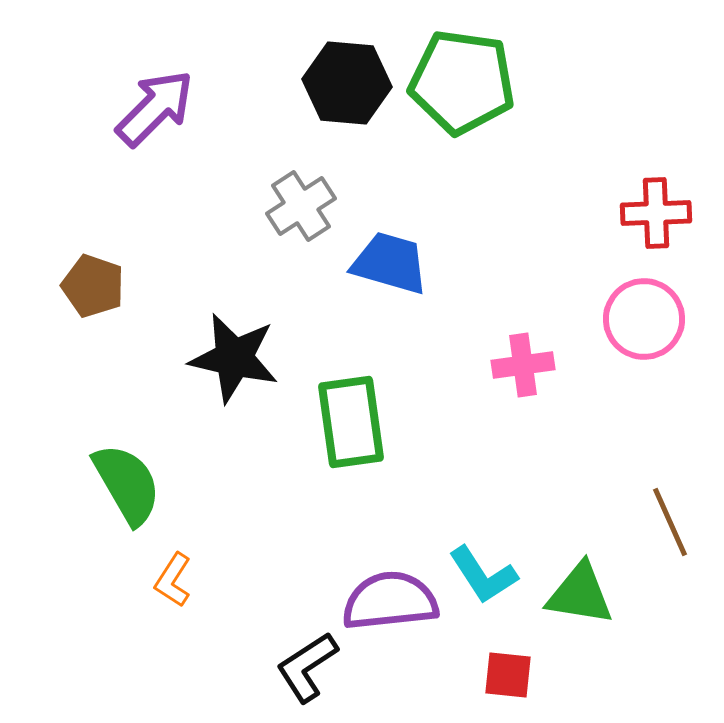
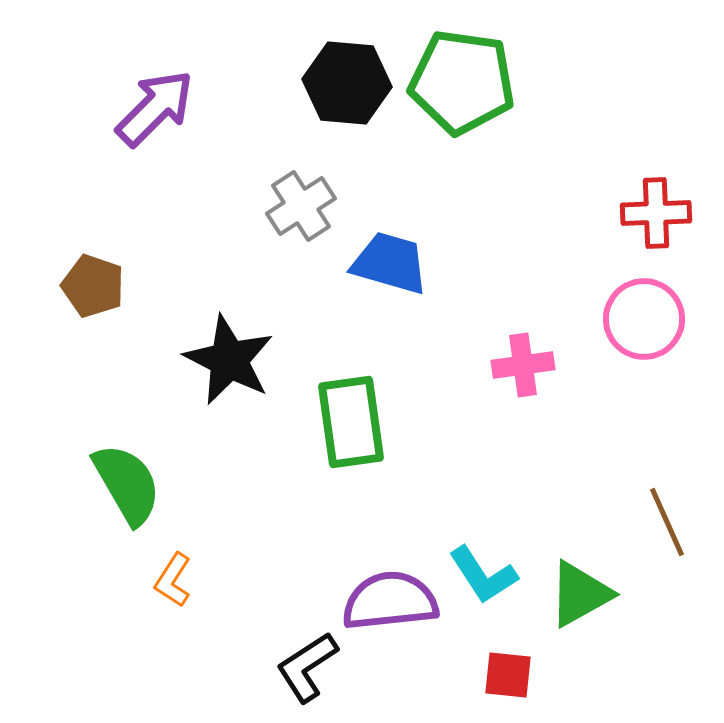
black star: moved 5 px left, 2 px down; rotated 14 degrees clockwise
brown line: moved 3 px left
green triangle: rotated 38 degrees counterclockwise
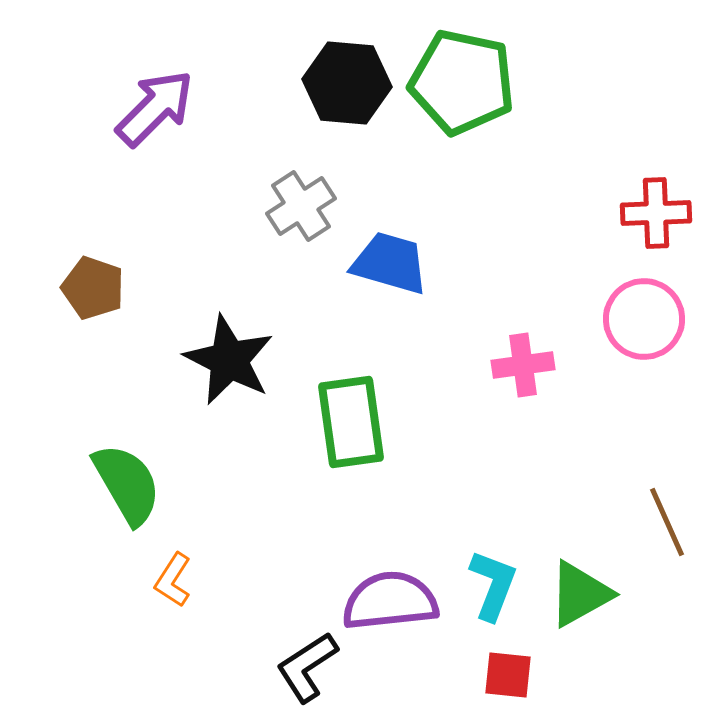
green pentagon: rotated 4 degrees clockwise
brown pentagon: moved 2 px down
cyan L-shape: moved 10 px right, 10 px down; rotated 126 degrees counterclockwise
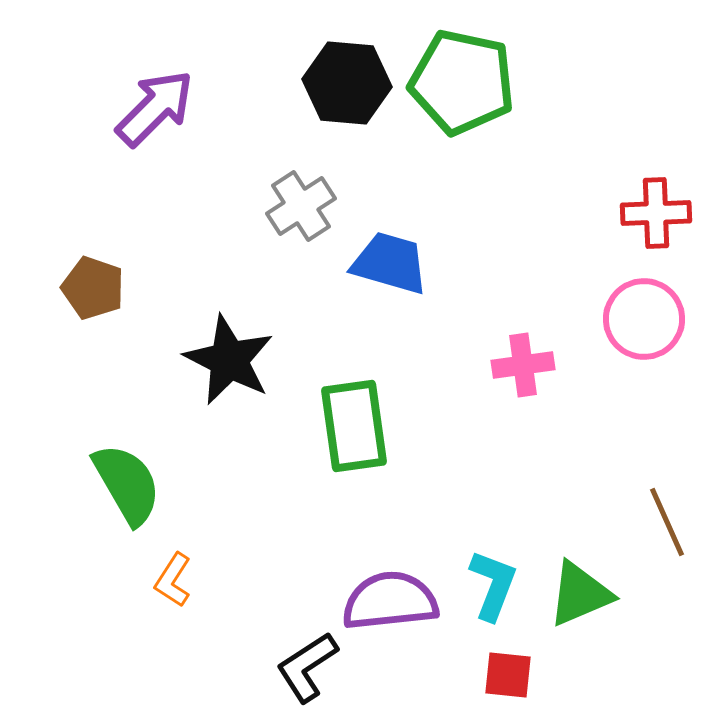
green rectangle: moved 3 px right, 4 px down
green triangle: rotated 6 degrees clockwise
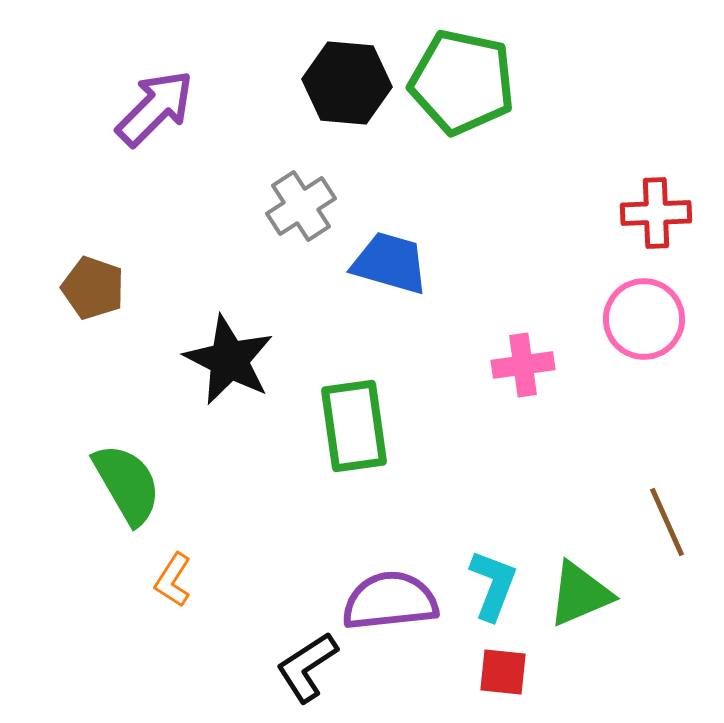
red square: moved 5 px left, 3 px up
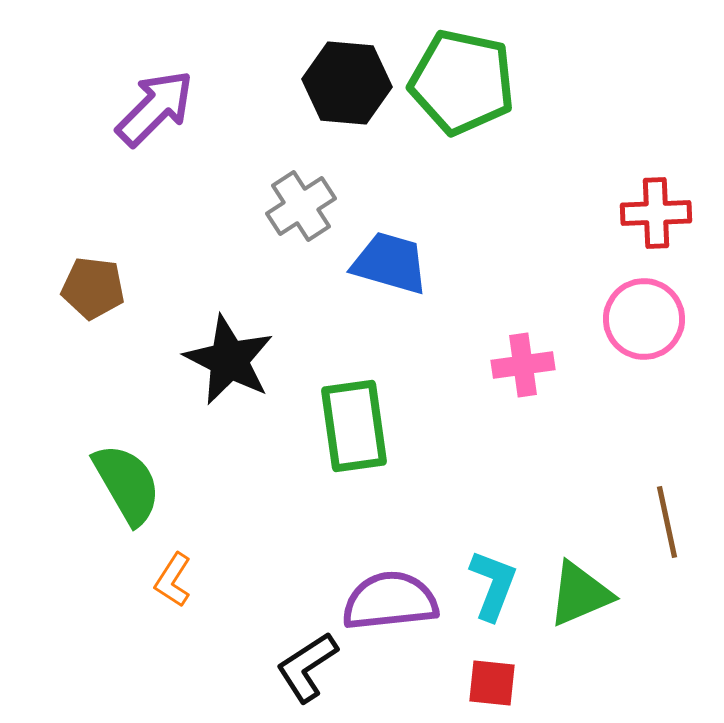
brown pentagon: rotated 12 degrees counterclockwise
brown line: rotated 12 degrees clockwise
red square: moved 11 px left, 11 px down
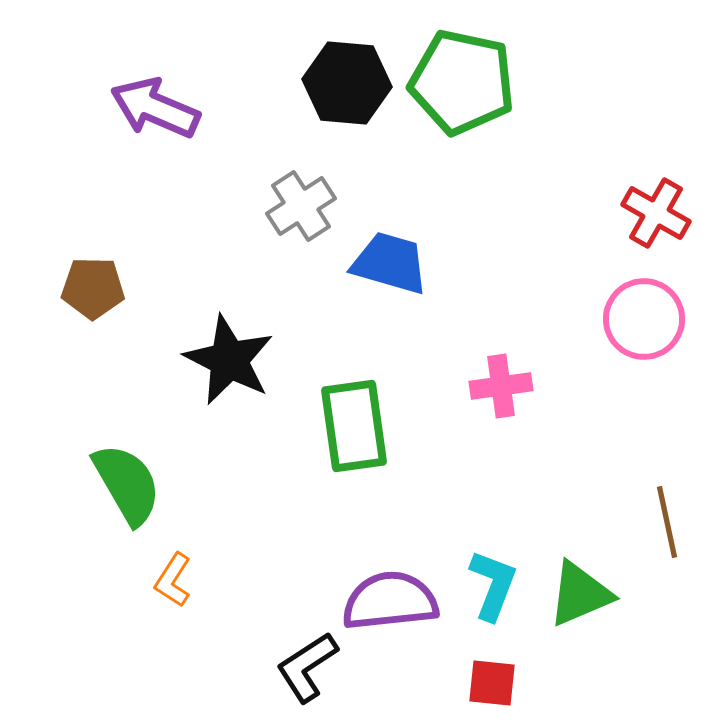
purple arrow: rotated 112 degrees counterclockwise
red cross: rotated 32 degrees clockwise
brown pentagon: rotated 6 degrees counterclockwise
pink cross: moved 22 px left, 21 px down
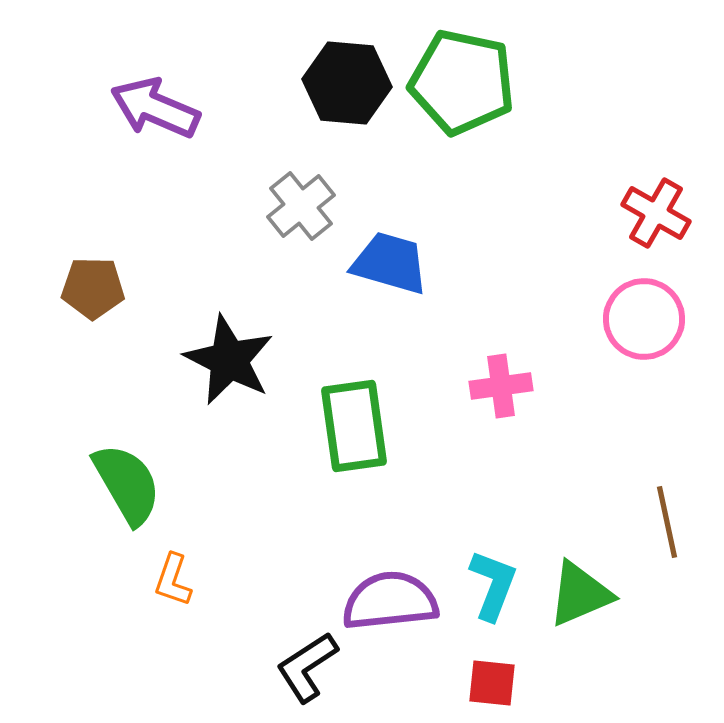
gray cross: rotated 6 degrees counterclockwise
orange L-shape: rotated 14 degrees counterclockwise
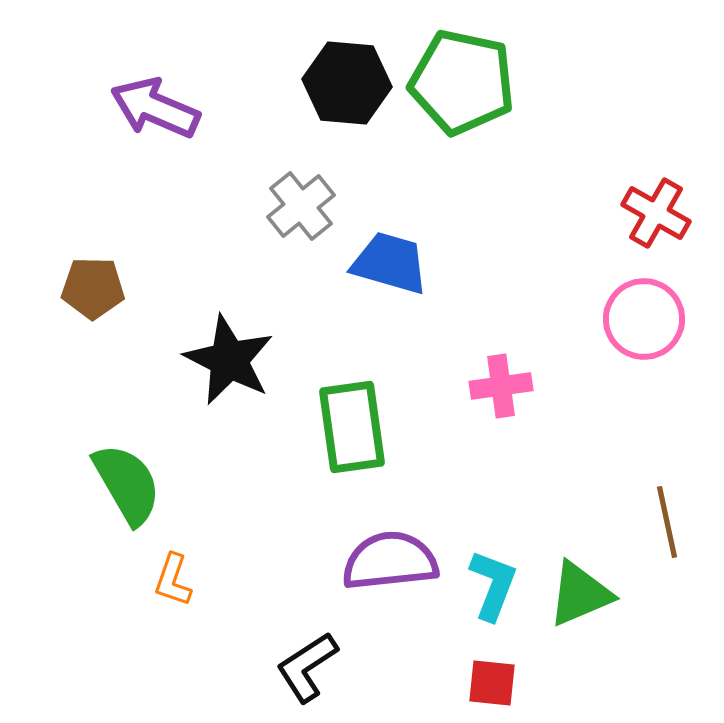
green rectangle: moved 2 px left, 1 px down
purple semicircle: moved 40 px up
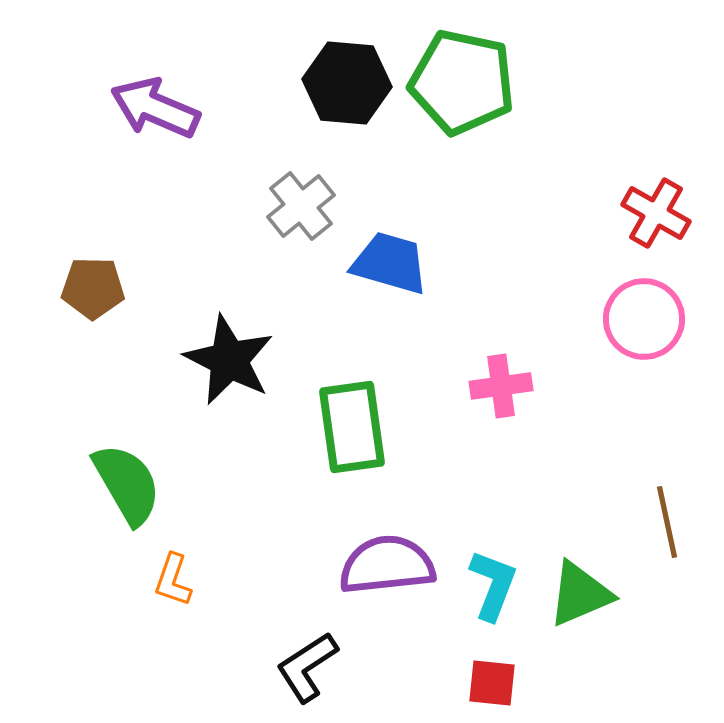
purple semicircle: moved 3 px left, 4 px down
